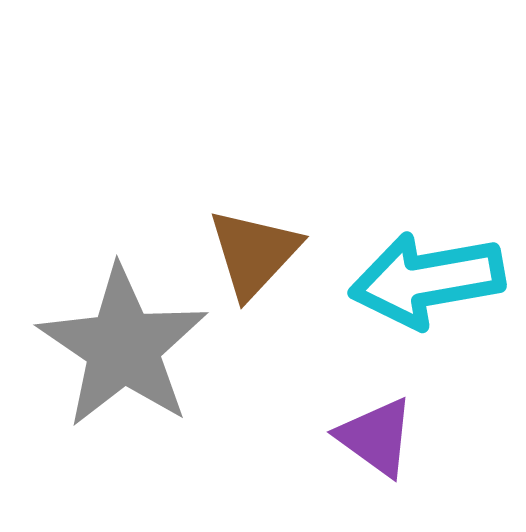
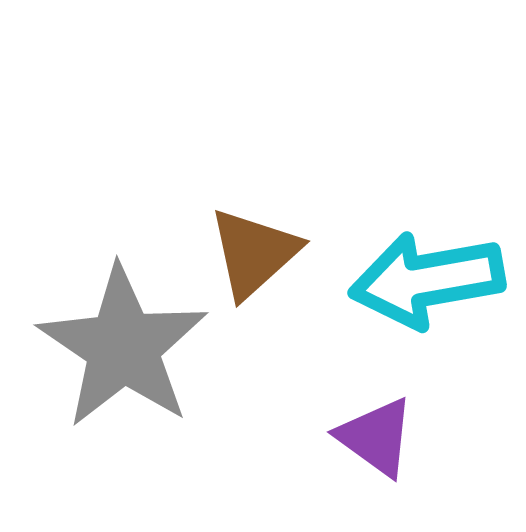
brown triangle: rotated 5 degrees clockwise
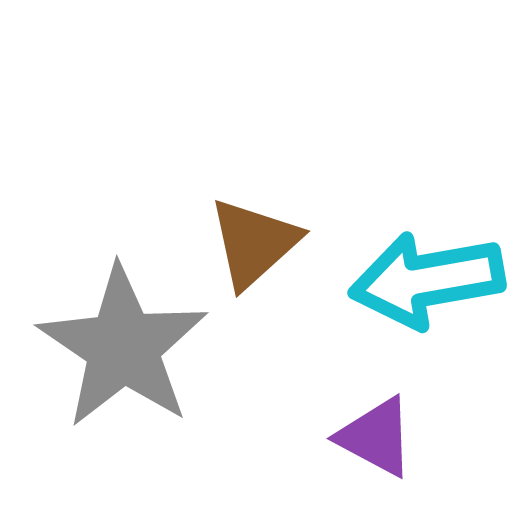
brown triangle: moved 10 px up
purple triangle: rotated 8 degrees counterclockwise
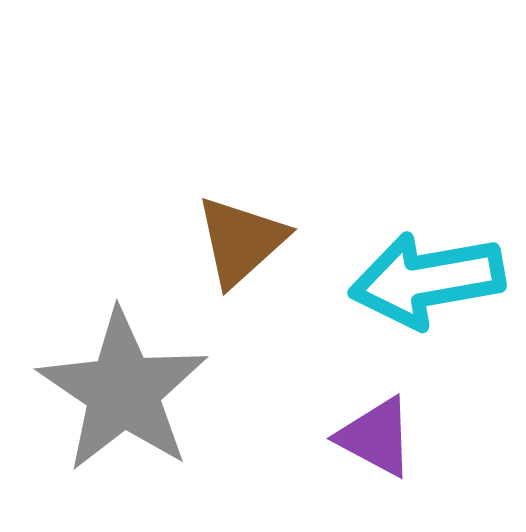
brown triangle: moved 13 px left, 2 px up
gray star: moved 44 px down
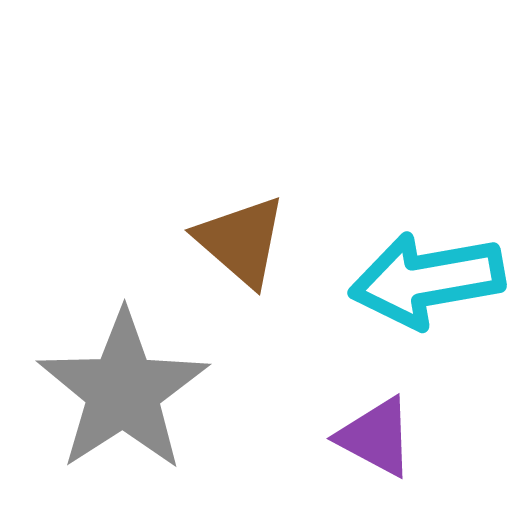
brown triangle: rotated 37 degrees counterclockwise
gray star: rotated 5 degrees clockwise
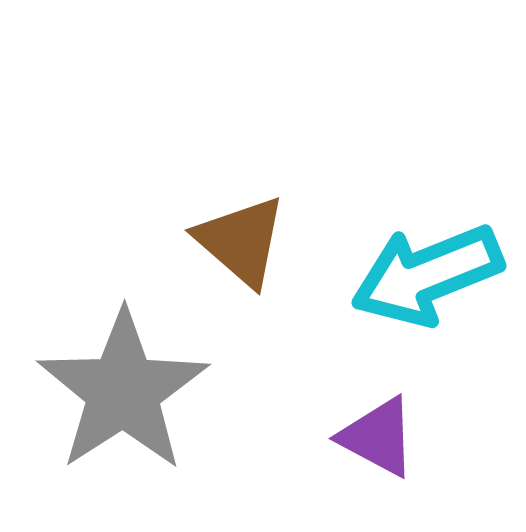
cyan arrow: moved 5 px up; rotated 12 degrees counterclockwise
purple triangle: moved 2 px right
